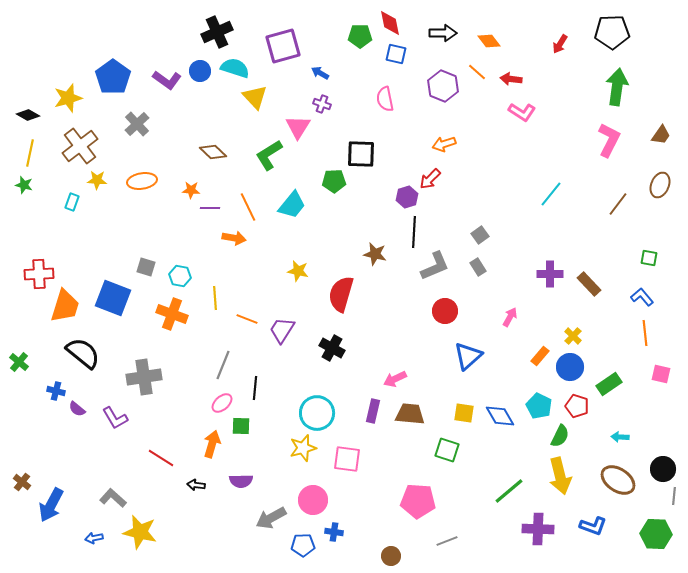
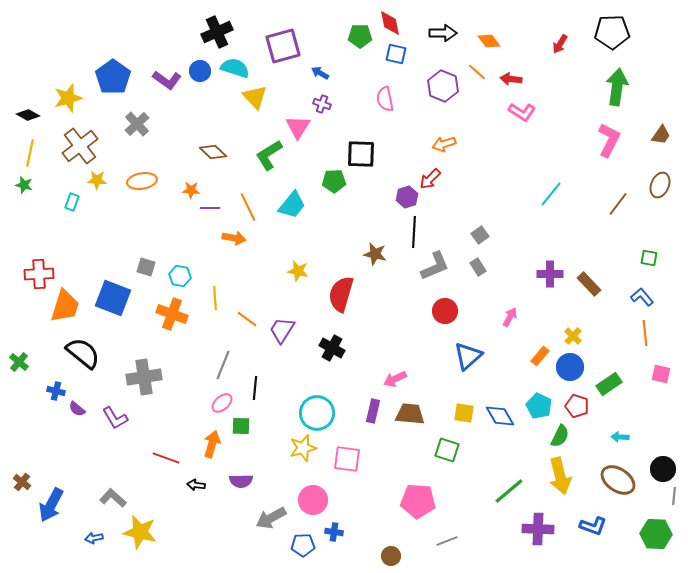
orange line at (247, 319): rotated 15 degrees clockwise
red line at (161, 458): moved 5 px right; rotated 12 degrees counterclockwise
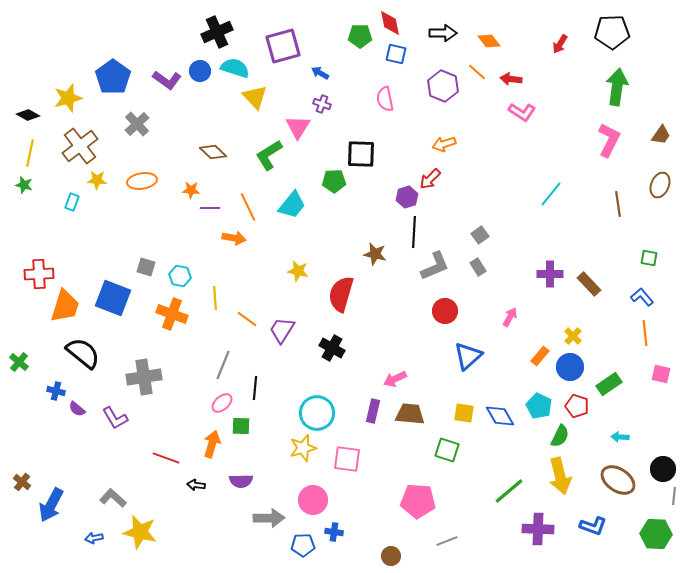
brown line at (618, 204): rotated 45 degrees counterclockwise
gray arrow at (271, 518): moved 2 px left; rotated 152 degrees counterclockwise
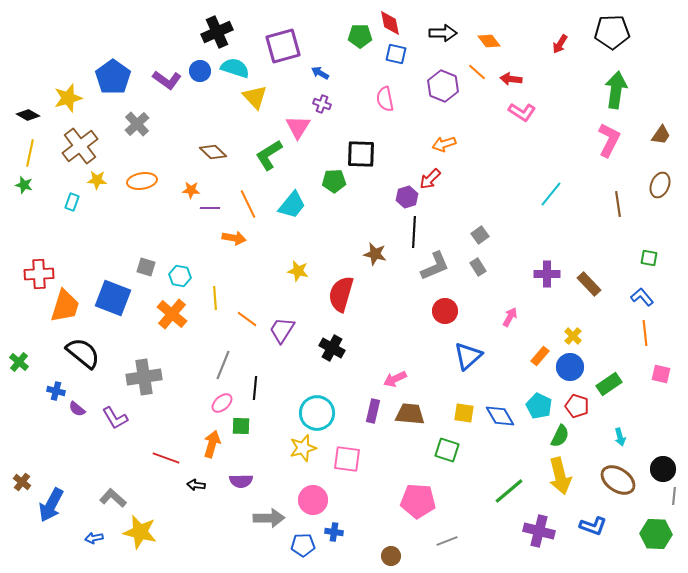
green arrow at (617, 87): moved 1 px left, 3 px down
orange line at (248, 207): moved 3 px up
purple cross at (550, 274): moved 3 px left
orange cross at (172, 314): rotated 20 degrees clockwise
cyan arrow at (620, 437): rotated 108 degrees counterclockwise
purple cross at (538, 529): moved 1 px right, 2 px down; rotated 12 degrees clockwise
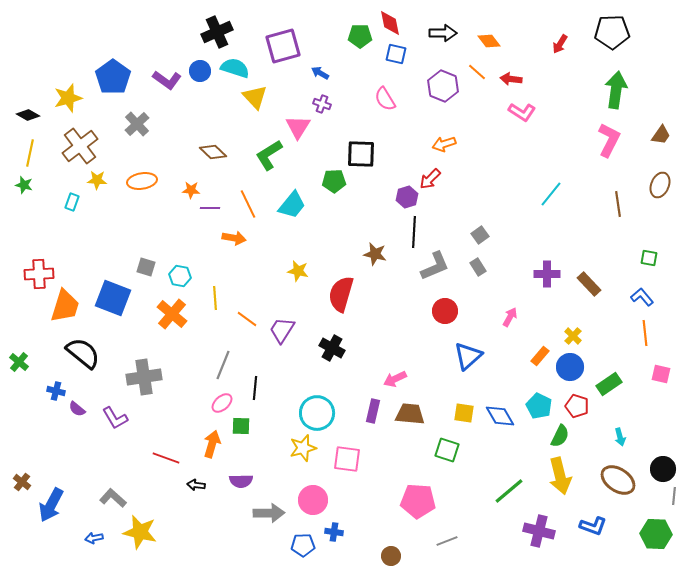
pink semicircle at (385, 99): rotated 20 degrees counterclockwise
gray arrow at (269, 518): moved 5 px up
